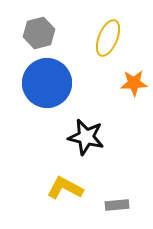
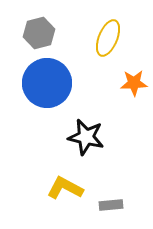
gray rectangle: moved 6 px left
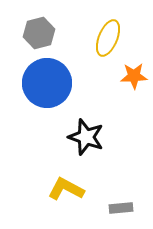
orange star: moved 7 px up
black star: rotated 6 degrees clockwise
yellow L-shape: moved 1 px right, 1 px down
gray rectangle: moved 10 px right, 3 px down
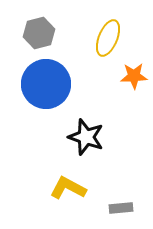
blue circle: moved 1 px left, 1 px down
yellow L-shape: moved 2 px right, 1 px up
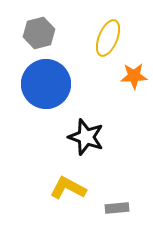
gray rectangle: moved 4 px left
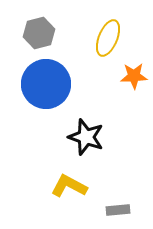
yellow L-shape: moved 1 px right, 2 px up
gray rectangle: moved 1 px right, 2 px down
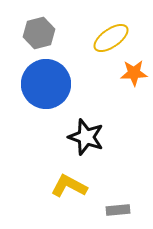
yellow ellipse: moved 3 px right; rotated 33 degrees clockwise
orange star: moved 3 px up
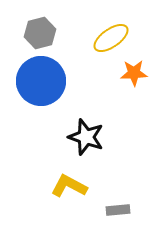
gray hexagon: moved 1 px right
blue circle: moved 5 px left, 3 px up
